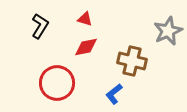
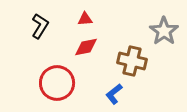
red triangle: rotated 21 degrees counterclockwise
gray star: moved 4 px left; rotated 12 degrees counterclockwise
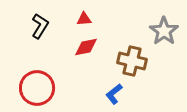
red triangle: moved 1 px left
red circle: moved 20 px left, 5 px down
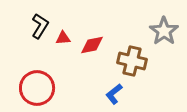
red triangle: moved 21 px left, 19 px down
red diamond: moved 6 px right, 2 px up
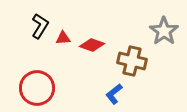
red diamond: rotated 30 degrees clockwise
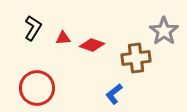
black L-shape: moved 7 px left, 2 px down
brown cross: moved 4 px right, 3 px up; rotated 20 degrees counterclockwise
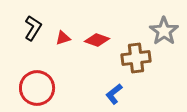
red triangle: rotated 14 degrees counterclockwise
red diamond: moved 5 px right, 5 px up
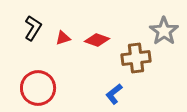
red circle: moved 1 px right
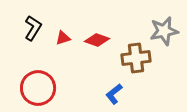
gray star: rotated 24 degrees clockwise
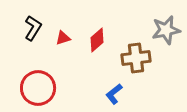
gray star: moved 2 px right, 1 px up
red diamond: rotated 60 degrees counterclockwise
